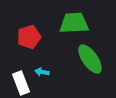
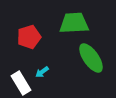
green ellipse: moved 1 px right, 1 px up
cyan arrow: rotated 48 degrees counterclockwise
white rectangle: rotated 10 degrees counterclockwise
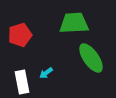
red pentagon: moved 9 px left, 2 px up
cyan arrow: moved 4 px right, 1 px down
white rectangle: moved 1 px right, 1 px up; rotated 20 degrees clockwise
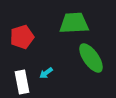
red pentagon: moved 2 px right, 2 px down
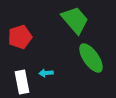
green trapezoid: moved 1 px right, 3 px up; rotated 52 degrees clockwise
red pentagon: moved 2 px left
cyan arrow: rotated 32 degrees clockwise
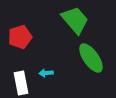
white rectangle: moved 1 px left, 1 px down
